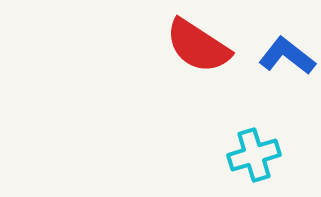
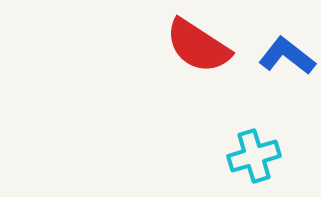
cyan cross: moved 1 px down
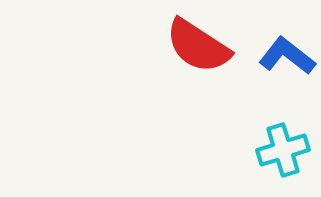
cyan cross: moved 29 px right, 6 px up
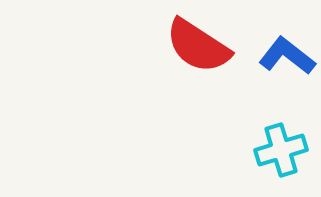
cyan cross: moved 2 px left
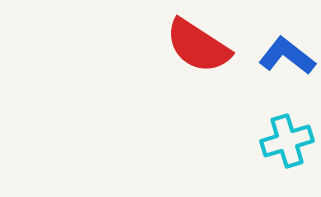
cyan cross: moved 6 px right, 9 px up
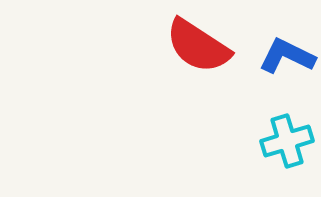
blue L-shape: rotated 12 degrees counterclockwise
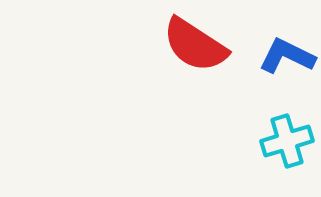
red semicircle: moved 3 px left, 1 px up
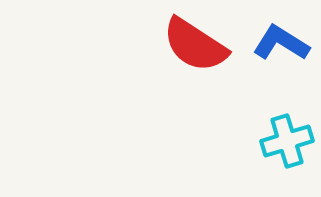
blue L-shape: moved 6 px left, 13 px up; rotated 6 degrees clockwise
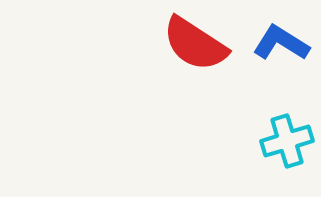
red semicircle: moved 1 px up
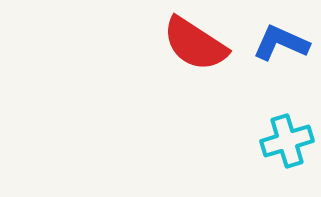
blue L-shape: rotated 8 degrees counterclockwise
